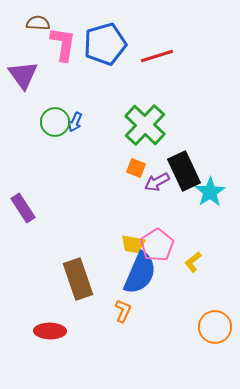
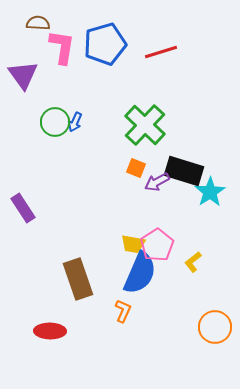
pink L-shape: moved 1 px left, 3 px down
red line: moved 4 px right, 4 px up
black rectangle: rotated 48 degrees counterclockwise
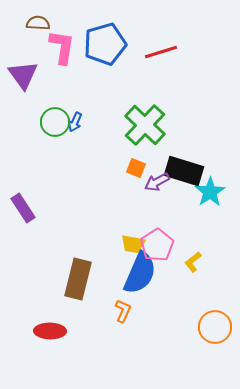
brown rectangle: rotated 33 degrees clockwise
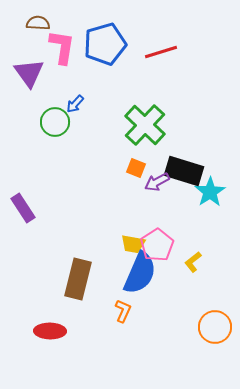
purple triangle: moved 6 px right, 2 px up
blue arrow: moved 18 px up; rotated 18 degrees clockwise
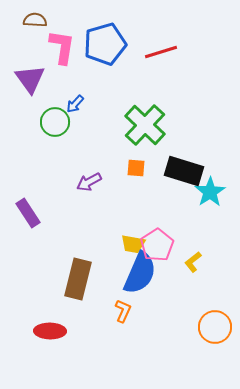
brown semicircle: moved 3 px left, 3 px up
purple triangle: moved 1 px right, 6 px down
orange square: rotated 18 degrees counterclockwise
purple arrow: moved 68 px left
purple rectangle: moved 5 px right, 5 px down
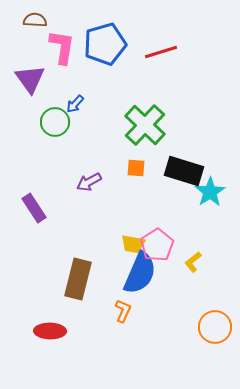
purple rectangle: moved 6 px right, 5 px up
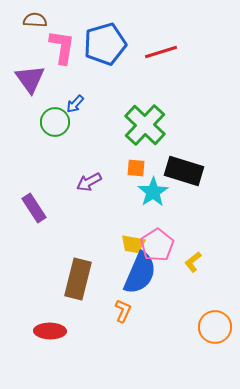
cyan star: moved 57 px left
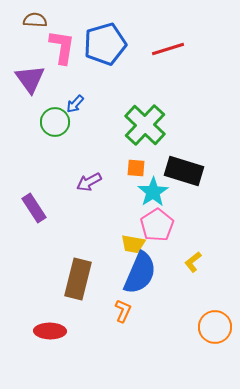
red line: moved 7 px right, 3 px up
pink pentagon: moved 20 px up
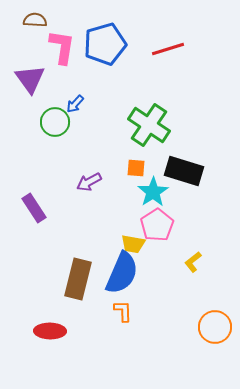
green cross: moved 4 px right; rotated 9 degrees counterclockwise
blue semicircle: moved 18 px left
orange L-shape: rotated 25 degrees counterclockwise
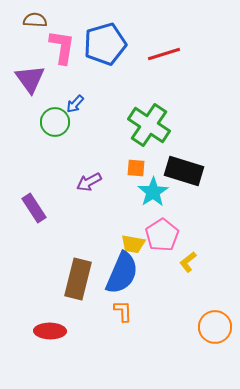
red line: moved 4 px left, 5 px down
pink pentagon: moved 5 px right, 10 px down
yellow L-shape: moved 5 px left
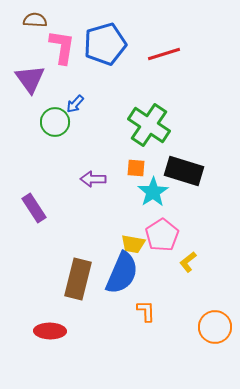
purple arrow: moved 4 px right, 3 px up; rotated 30 degrees clockwise
orange L-shape: moved 23 px right
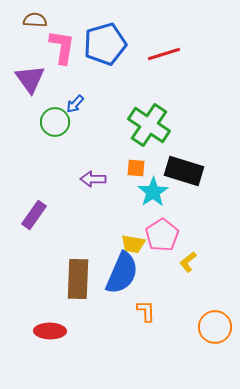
purple rectangle: moved 7 px down; rotated 68 degrees clockwise
brown rectangle: rotated 12 degrees counterclockwise
